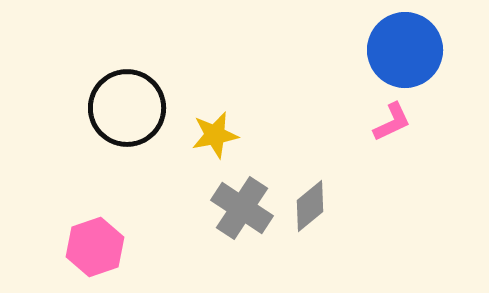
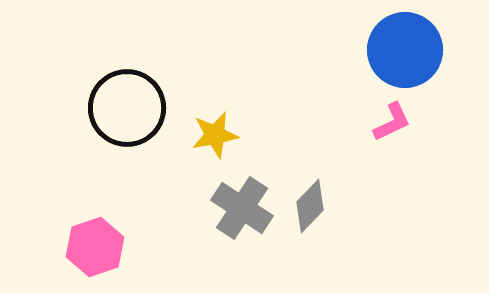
gray diamond: rotated 6 degrees counterclockwise
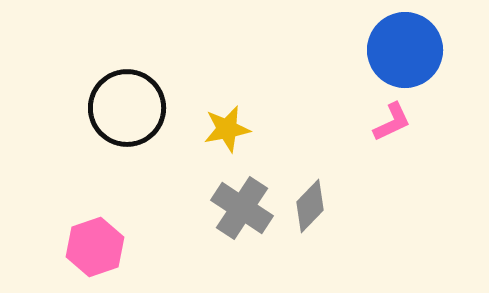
yellow star: moved 12 px right, 6 px up
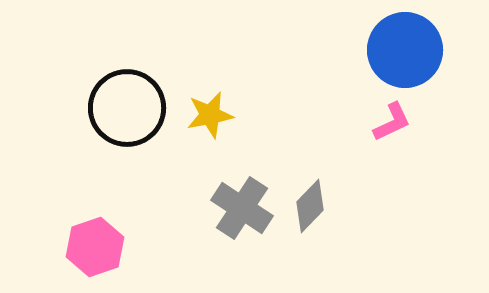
yellow star: moved 17 px left, 14 px up
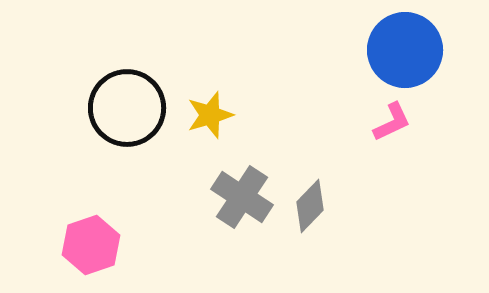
yellow star: rotated 6 degrees counterclockwise
gray cross: moved 11 px up
pink hexagon: moved 4 px left, 2 px up
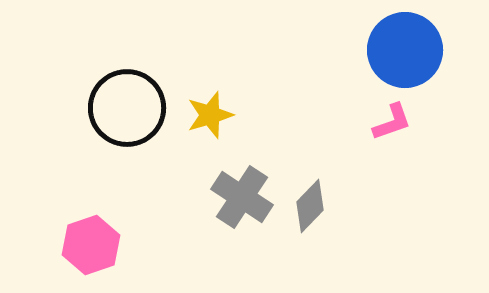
pink L-shape: rotated 6 degrees clockwise
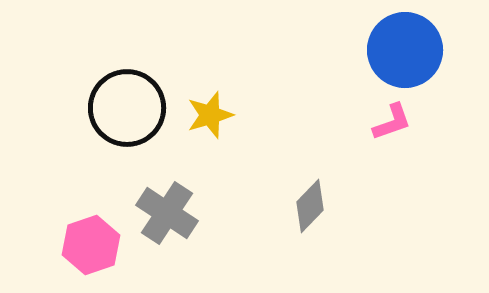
gray cross: moved 75 px left, 16 px down
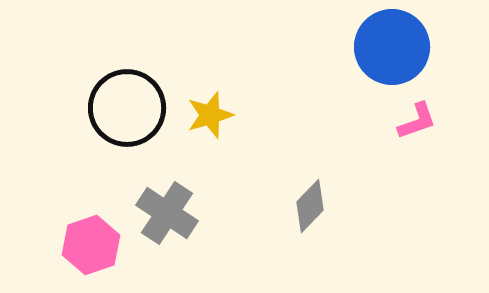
blue circle: moved 13 px left, 3 px up
pink L-shape: moved 25 px right, 1 px up
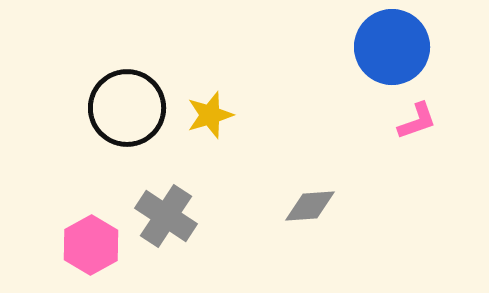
gray diamond: rotated 42 degrees clockwise
gray cross: moved 1 px left, 3 px down
pink hexagon: rotated 10 degrees counterclockwise
